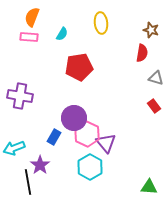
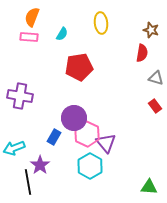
red rectangle: moved 1 px right
cyan hexagon: moved 1 px up
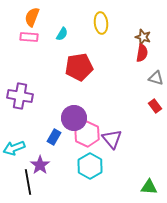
brown star: moved 8 px left, 7 px down
purple triangle: moved 6 px right, 4 px up
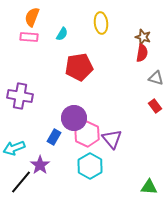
black line: moved 7 px left; rotated 50 degrees clockwise
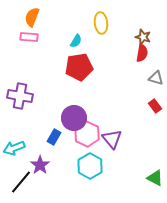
cyan semicircle: moved 14 px right, 7 px down
green triangle: moved 6 px right, 9 px up; rotated 24 degrees clockwise
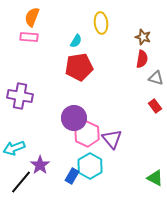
red semicircle: moved 6 px down
blue rectangle: moved 18 px right, 39 px down
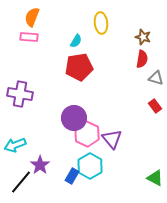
purple cross: moved 2 px up
cyan arrow: moved 1 px right, 3 px up
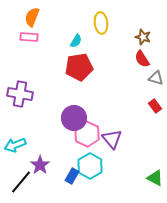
red semicircle: rotated 138 degrees clockwise
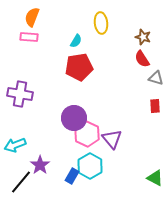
red rectangle: rotated 32 degrees clockwise
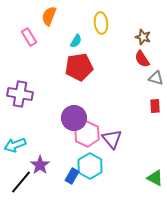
orange semicircle: moved 17 px right, 1 px up
pink rectangle: rotated 54 degrees clockwise
